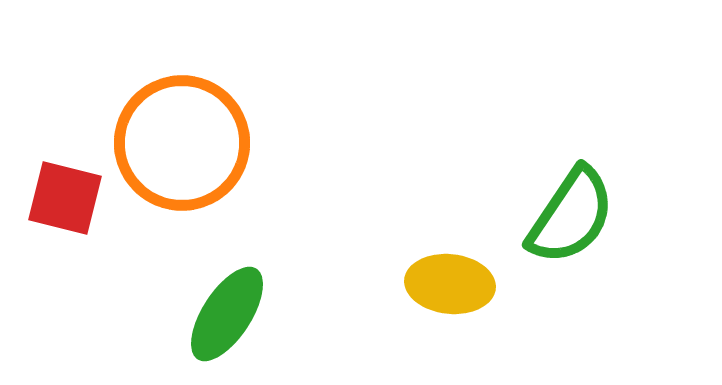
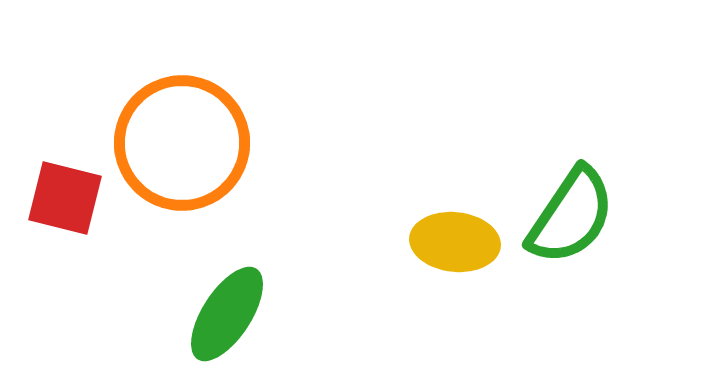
yellow ellipse: moved 5 px right, 42 px up
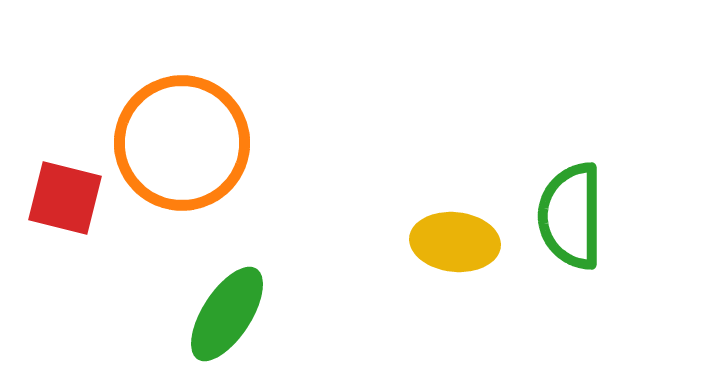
green semicircle: rotated 146 degrees clockwise
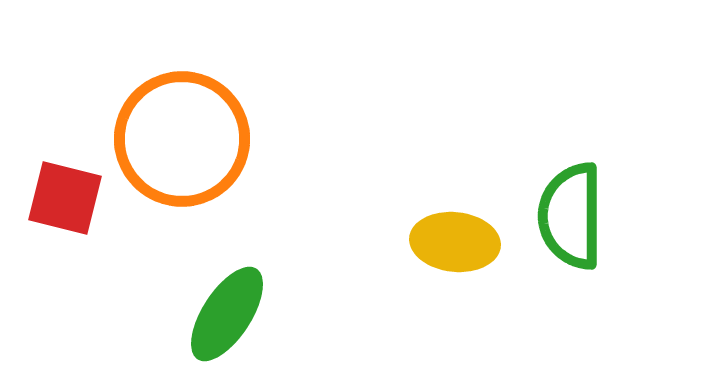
orange circle: moved 4 px up
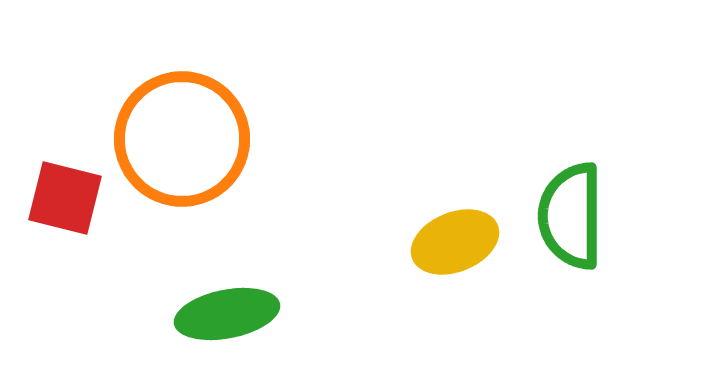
yellow ellipse: rotated 28 degrees counterclockwise
green ellipse: rotated 46 degrees clockwise
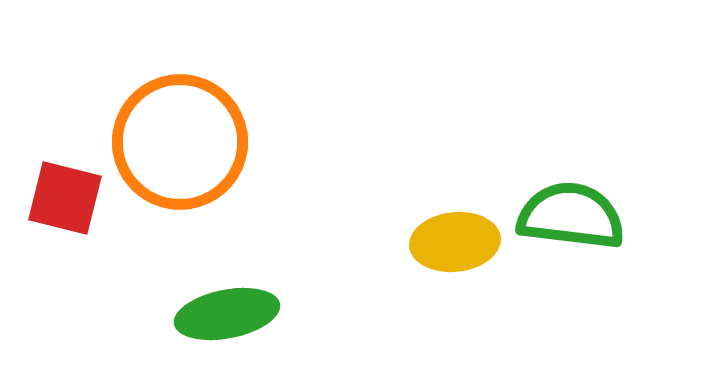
orange circle: moved 2 px left, 3 px down
green semicircle: rotated 97 degrees clockwise
yellow ellipse: rotated 16 degrees clockwise
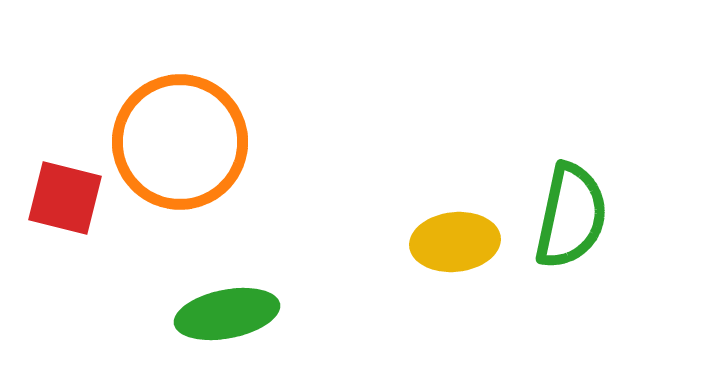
green semicircle: rotated 95 degrees clockwise
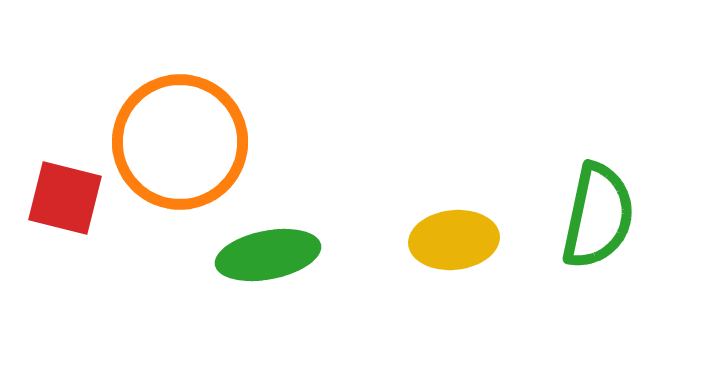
green semicircle: moved 27 px right
yellow ellipse: moved 1 px left, 2 px up
green ellipse: moved 41 px right, 59 px up
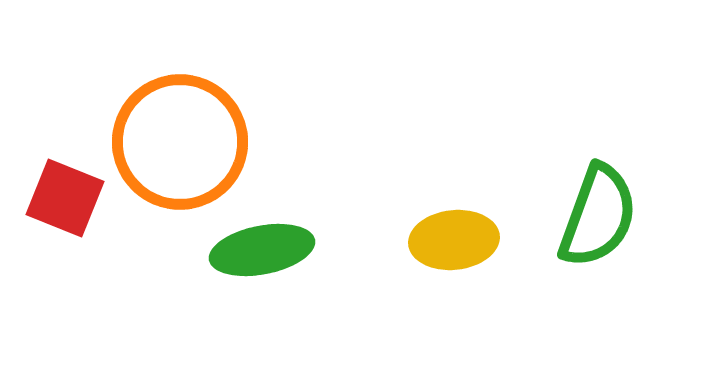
red square: rotated 8 degrees clockwise
green semicircle: rotated 8 degrees clockwise
green ellipse: moved 6 px left, 5 px up
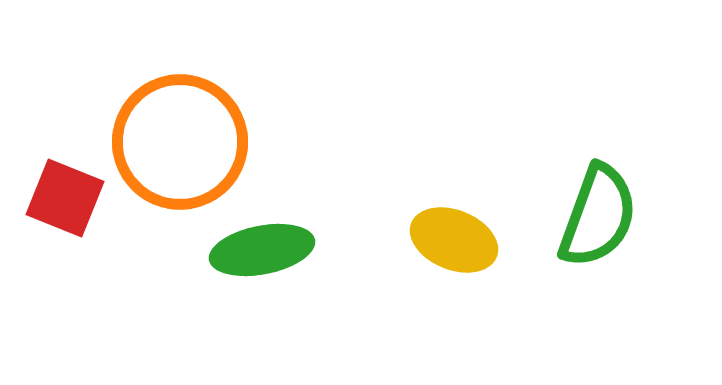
yellow ellipse: rotated 28 degrees clockwise
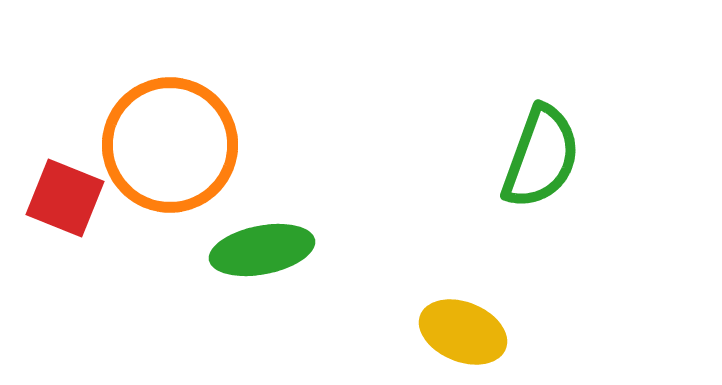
orange circle: moved 10 px left, 3 px down
green semicircle: moved 57 px left, 59 px up
yellow ellipse: moved 9 px right, 92 px down
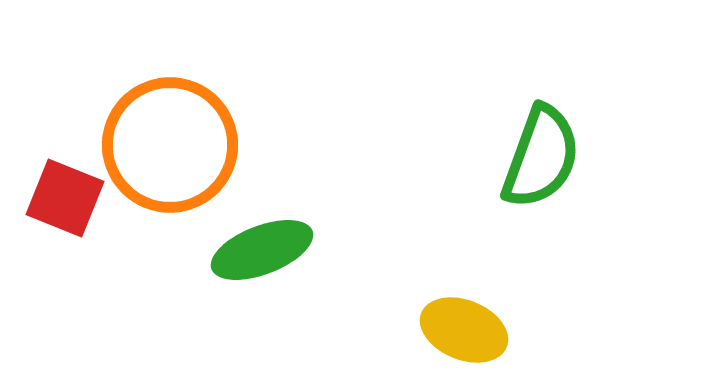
green ellipse: rotated 10 degrees counterclockwise
yellow ellipse: moved 1 px right, 2 px up
